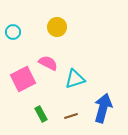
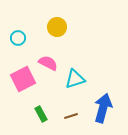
cyan circle: moved 5 px right, 6 px down
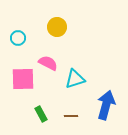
pink square: rotated 25 degrees clockwise
blue arrow: moved 3 px right, 3 px up
brown line: rotated 16 degrees clockwise
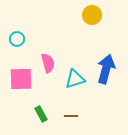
yellow circle: moved 35 px right, 12 px up
cyan circle: moved 1 px left, 1 px down
pink semicircle: rotated 48 degrees clockwise
pink square: moved 2 px left
blue arrow: moved 36 px up
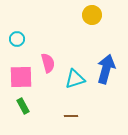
pink square: moved 2 px up
green rectangle: moved 18 px left, 8 px up
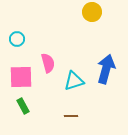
yellow circle: moved 3 px up
cyan triangle: moved 1 px left, 2 px down
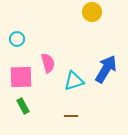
blue arrow: rotated 16 degrees clockwise
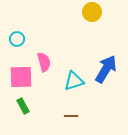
pink semicircle: moved 4 px left, 1 px up
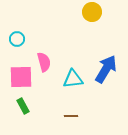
cyan triangle: moved 1 px left, 2 px up; rotated 10 degrees clockwise
